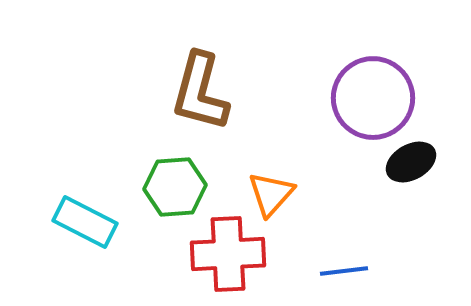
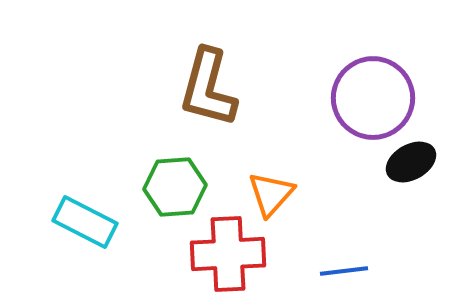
brown L-shape: moved 8 px right, 4 px up
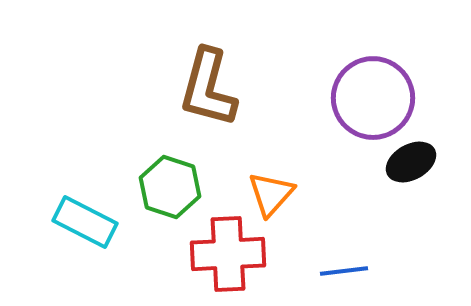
green hexagon: moved 5 px left; rotated 22 degrees clockwise
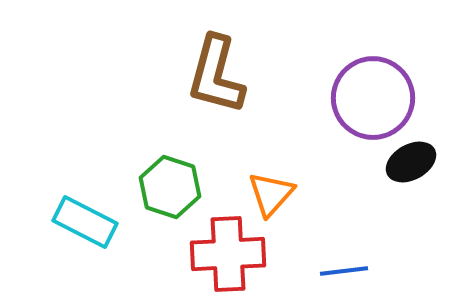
brown L-shape: moved 8 px right, 13 px up
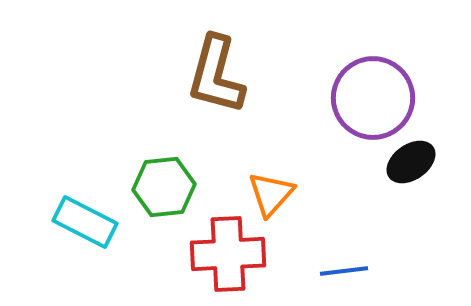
black ellipse: rotated 6 degrees counterclockwise
green hexagon: moved 6 px left; rotated 24 degrees counterclockwise
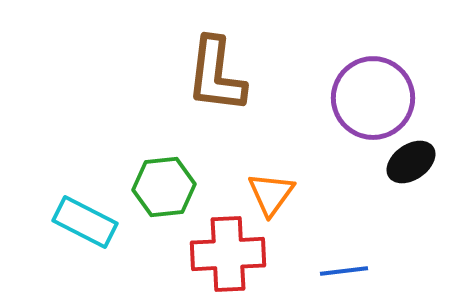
brown L-shape: rotated 8 degrees counterclockwise
orange triangle: rotated 6 degrees counterclockwise
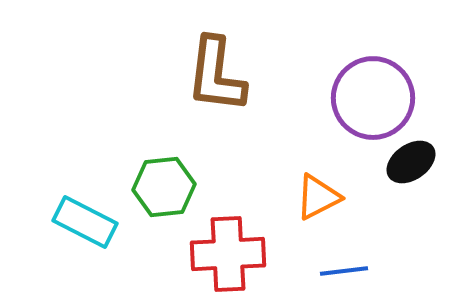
orange triangle: moved 47 px right, 3 px down; rotated 27 degrees clockwise
